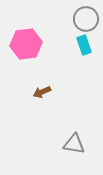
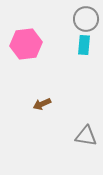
cyan rectangle: rotated 24 degrees clockwise
brown arrow: moved 12 px down
gray triangle: moved 12 px right, 8 px up
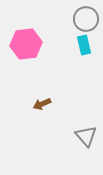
cyan rectangle: rotated 18 degrees counterclockwise
gray triangle: rotated 40 degrees clockwise
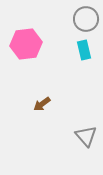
cyan rectangle: moved 5 px down
brown arrow: rotated 12 degrees counterclockwise
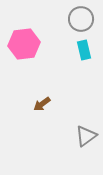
gray circle: moved 5 px left
pink hexagon: moved 2 px left
gray triangle: rotated 35 degrees clockwise
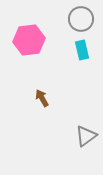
pink hexagon: moved 5 px right, 4 px up
cyan rectangle: moved 2 px left
brown arrow: moved 6 px up; rotated 96 degrees clockwise
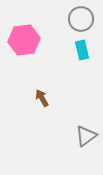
pink hexagon: moved 5 px left
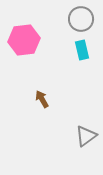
brown arrow: moved 1 px down
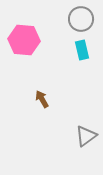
pink hexagon: rotated 12 degrees clockwise
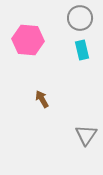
gray circle: moved 1 px left, 1 px up
pink hexagon: moved 4 px right
gray triangle: moved 1 px up; rotated 20 degrees counterclockwise
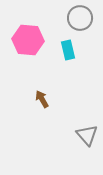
cyan rectangle: moved 14 px left
gray triangle: moved 1 px right; rotated 15 degrees counterclockwise
